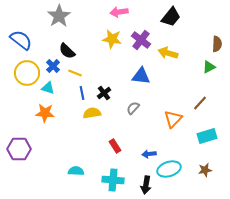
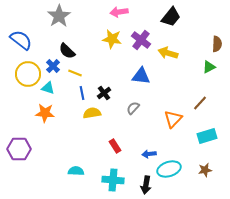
yellow circle: moved 1 px right, 1 px down
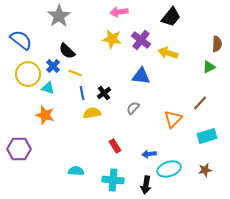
orange star: moved 2 px down; rotated 12 degrees clockwise
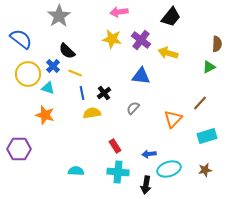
blue semicircle: moved 1 px up
cyan cross: moved 5 px right, 8 px up
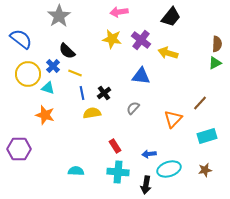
green triangle: moved 6 px right, 4 px up
